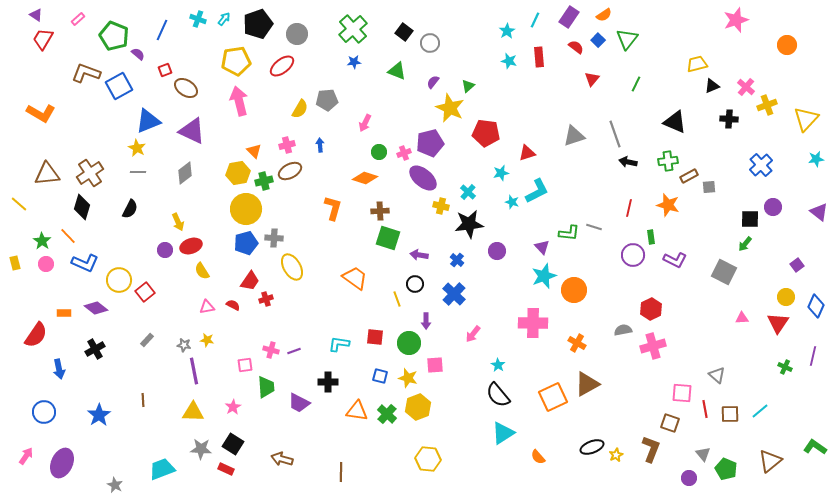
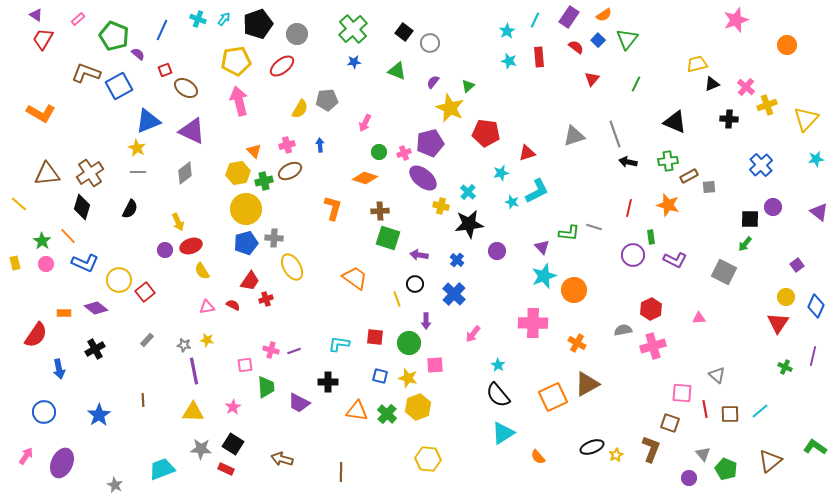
black triangle at (712, 86): moved 2 px up
pink triangle at (742, 318): moved 43 px left
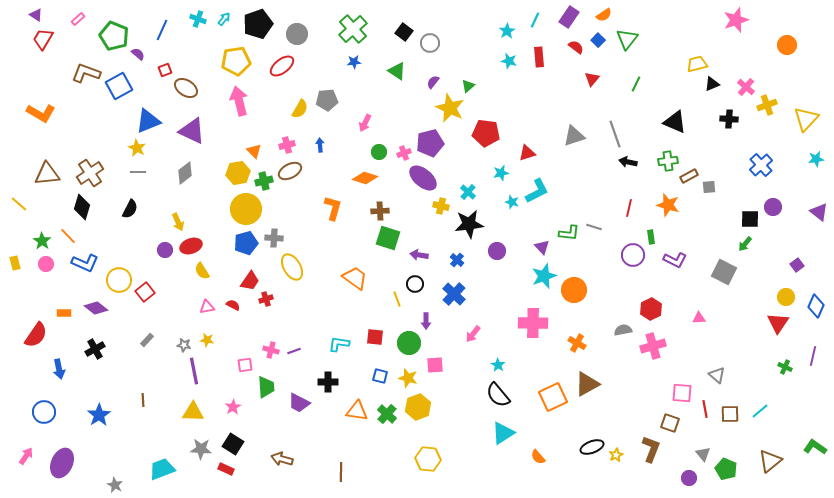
green triangle at (397, 71): rotated 12 degrees clockwise
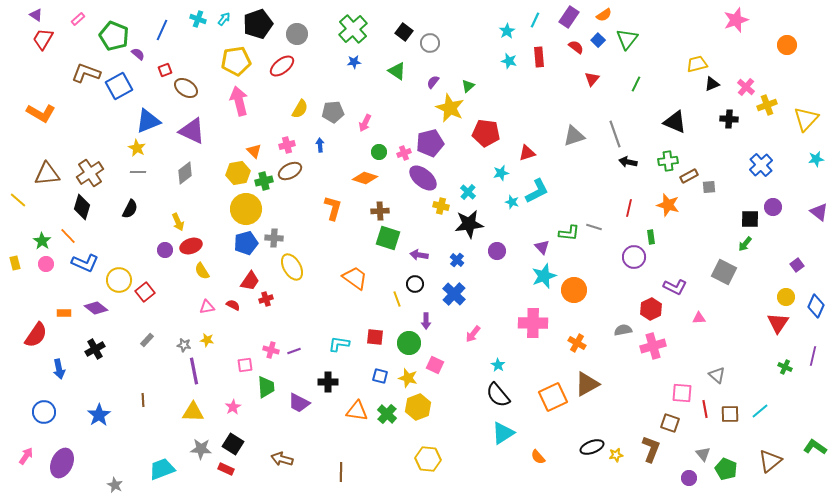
gray pentagon at (327, 100): moved 6 px right, 12 px down
yellow line at (19, 204): moved 1 px left, 4 px up
purple circle at (633, 255): moved 1 px right, 2 px down
purple L-shape at (675, 260): moved 27 px down
pink square at (435, 365): rotated 30 degrees clockwise
yellow star at (616, 455): rotated 16 degrees clockwise
